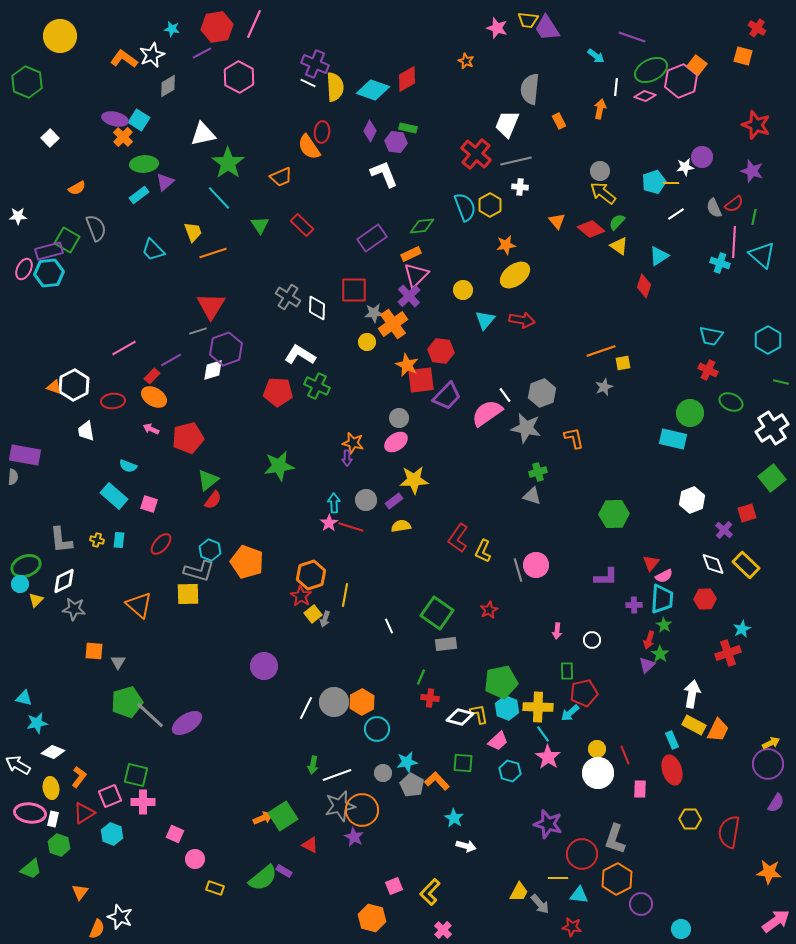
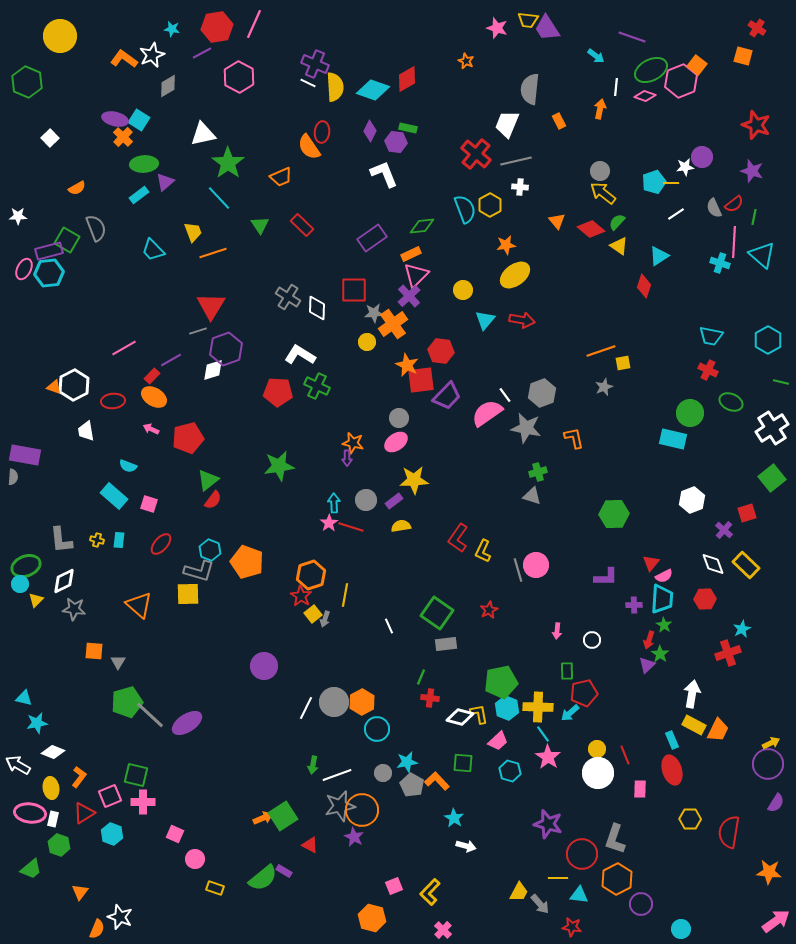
cyan semicircle at (465, 207): moved 2 px down
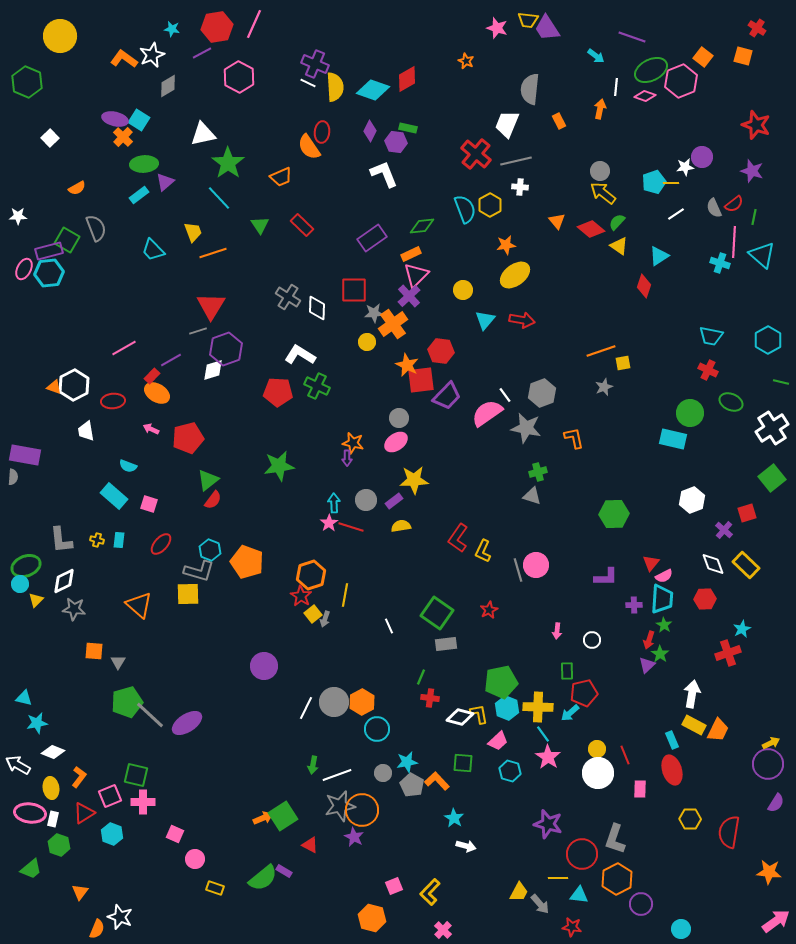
orange square at (697, 65): moved 6 px right, 8 px up
orange ellipse at (154, 397): moved 3 px right, 4 px up
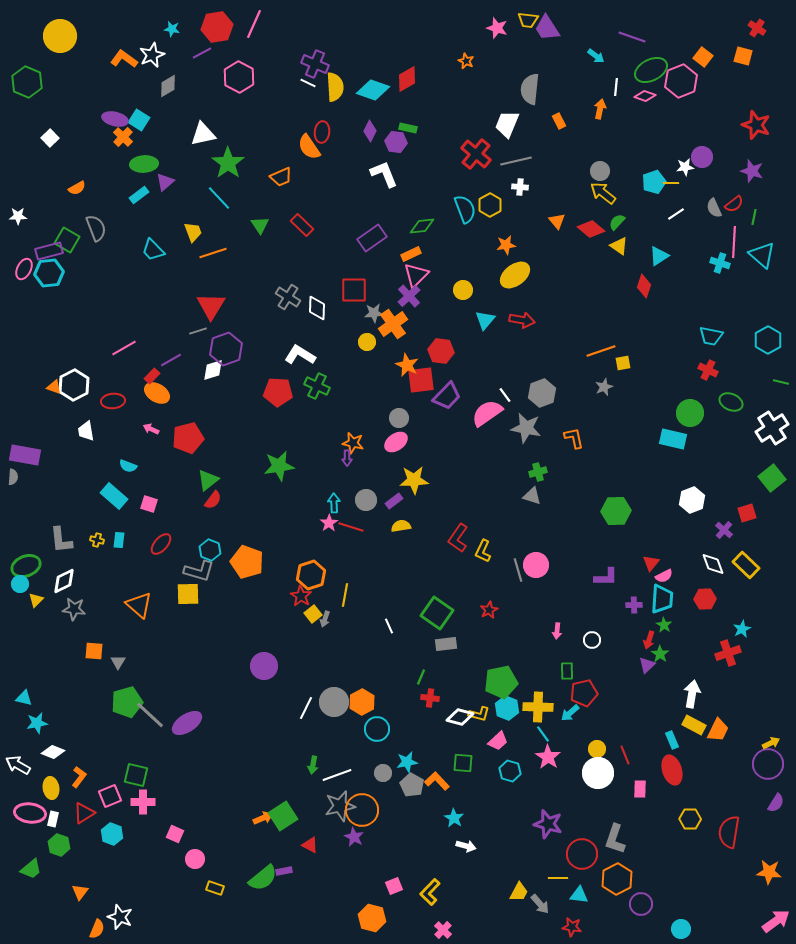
green hexagon at (614, 514): moved 2 px right, 3 px up
yellow L-shape at (479, 714): rotated 115 degrees clockwise
purple rectangle at (284, 871): rotated 42 degrees counterclockwise
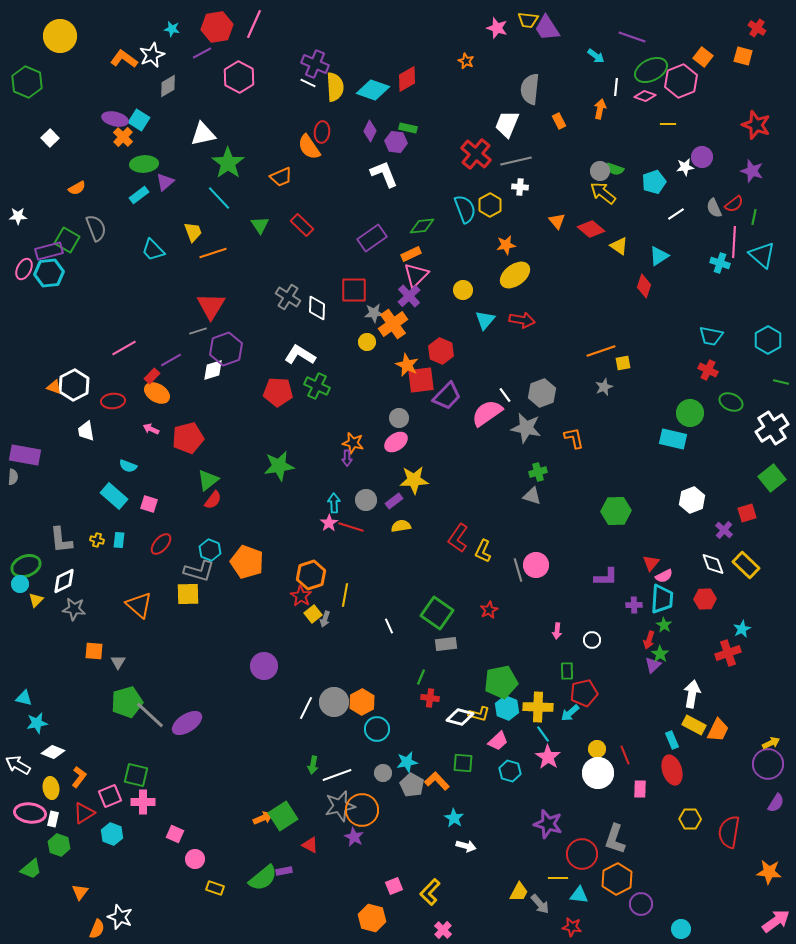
yellow line at (671, 183): moved 3 px left, 59 px up
green semicircle at (617, 222): moved 2 px left, 53 px up; rotated 114 degrees counterclockwise
red hexagon at (441, 351): rotated 15 degrees clockwise
purple triangle at (647, 665): moved 6 px right
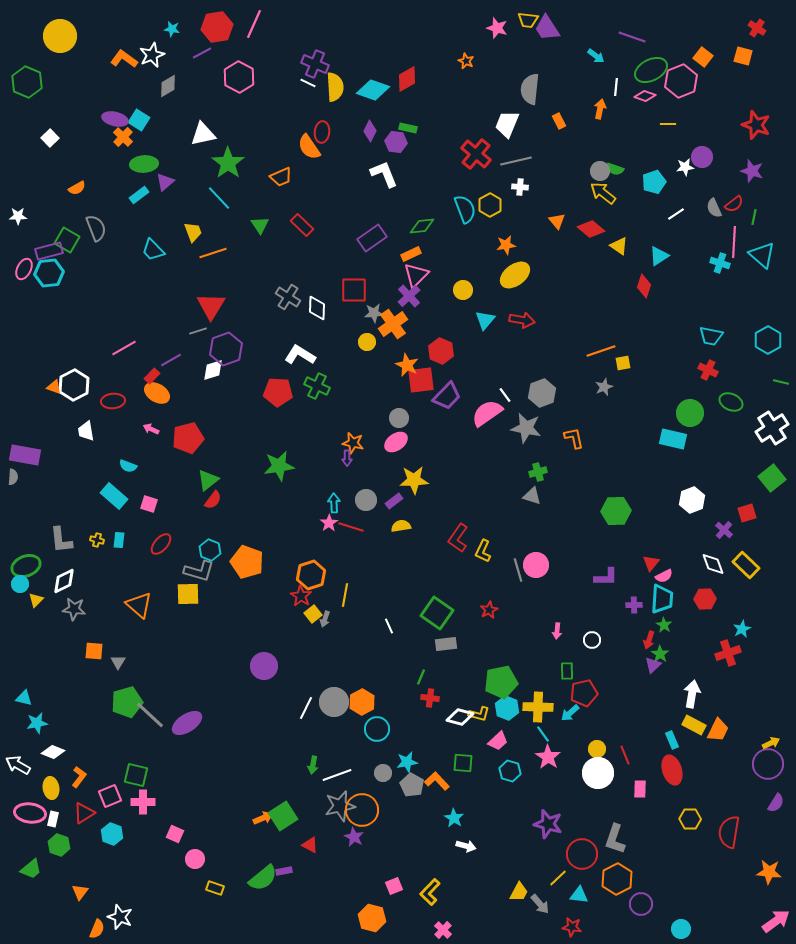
yellow line at (558, 878): rotated 42 degrees counterclockwise
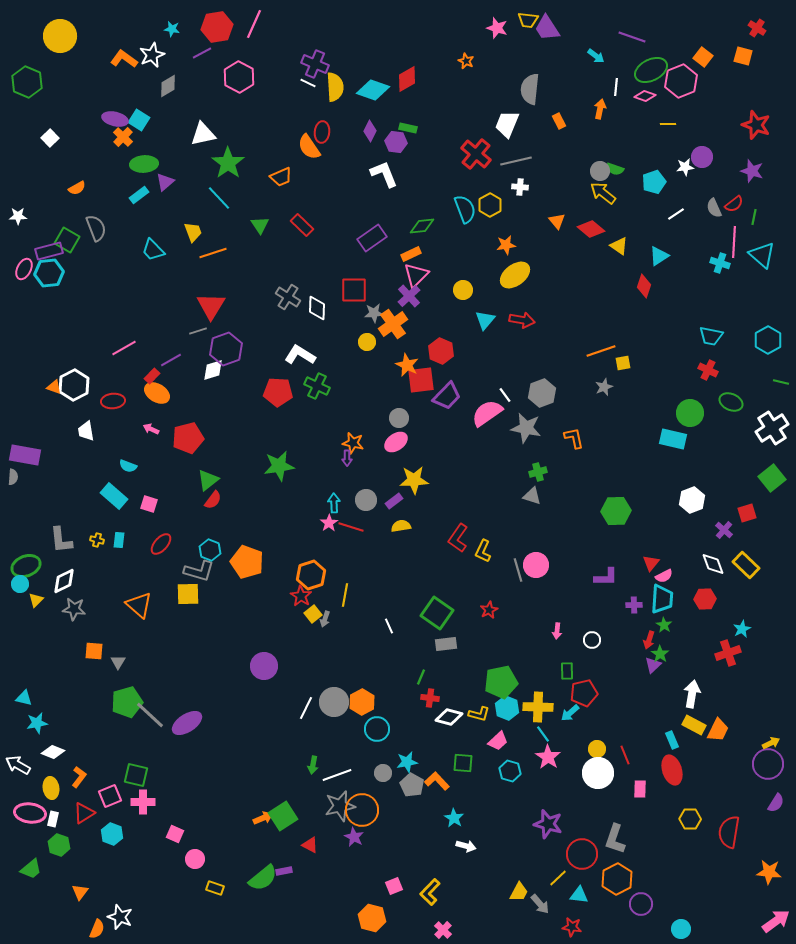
white diamond at (460, 717): moved 11 px left
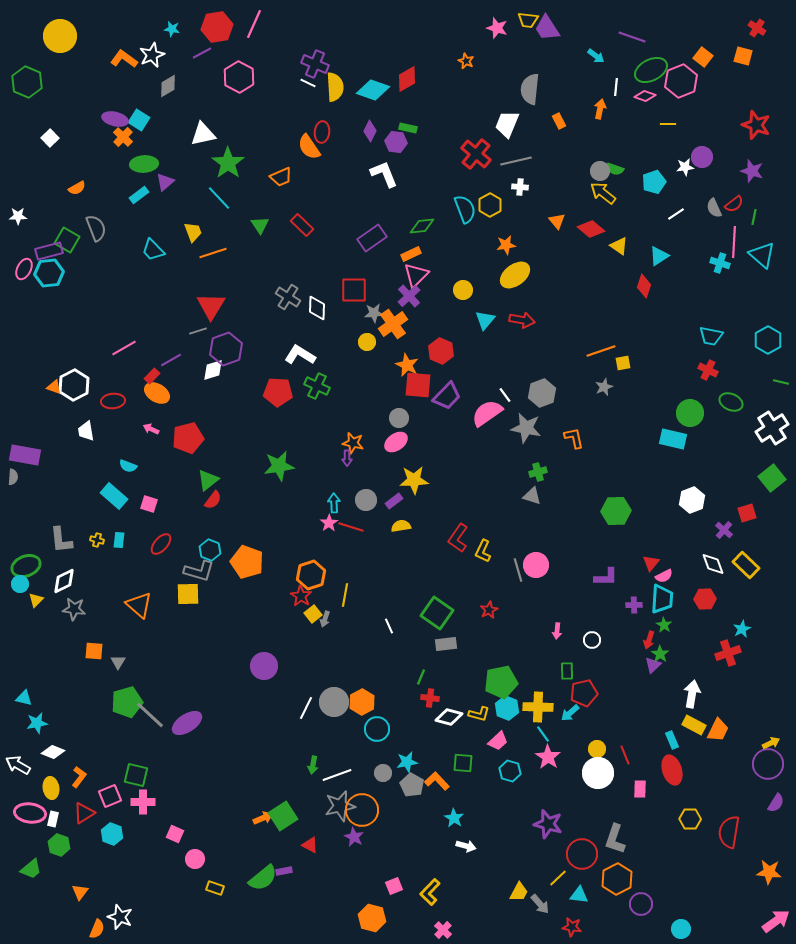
red square at (421, 380): moved 3 px left, 5 px down; rotated 12 degrees clockwise
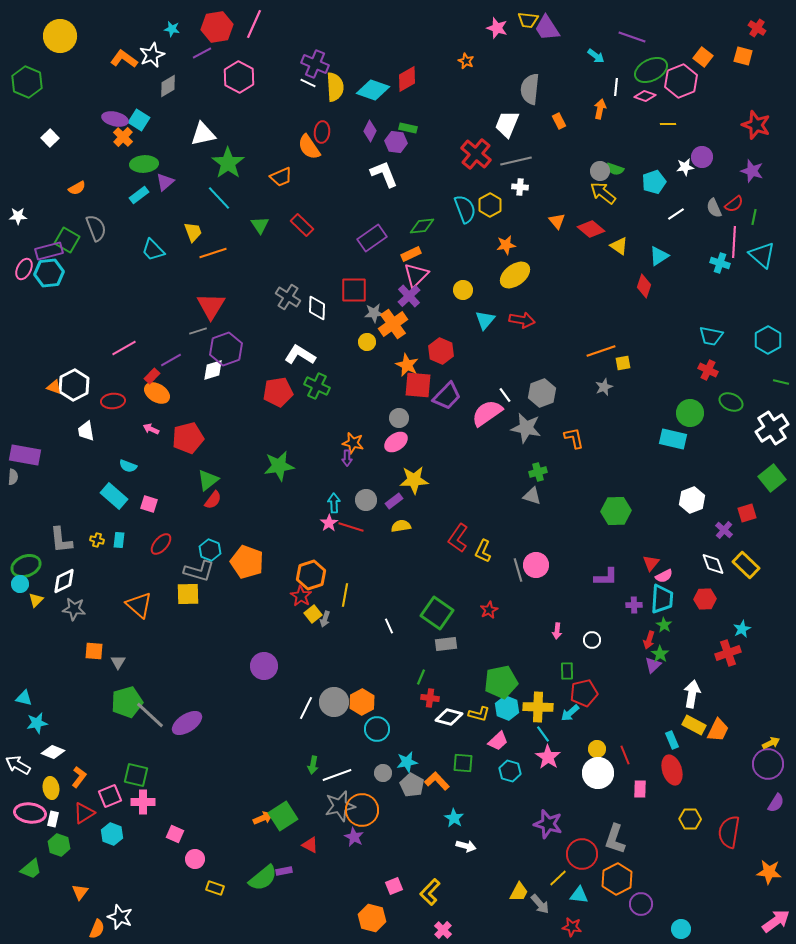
red pentagon at (278, 392): rotated 12 degrees counterclockwise
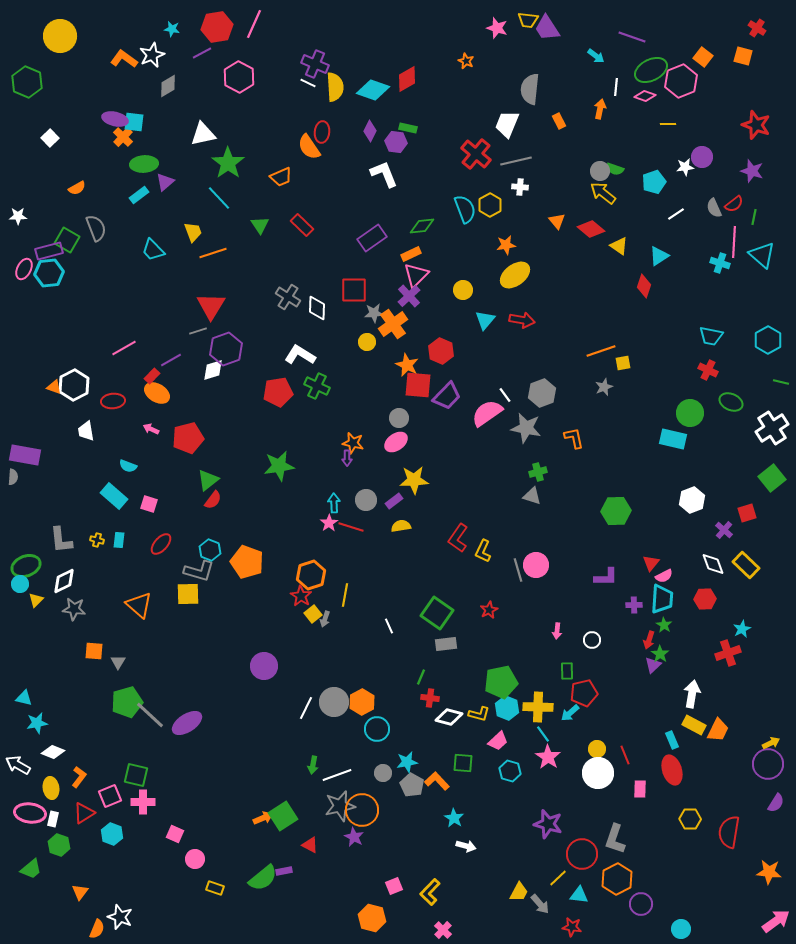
cyan square at (139, 120): moved 5 px left, 2 px down; rotated 25 degrees counterclockwise
